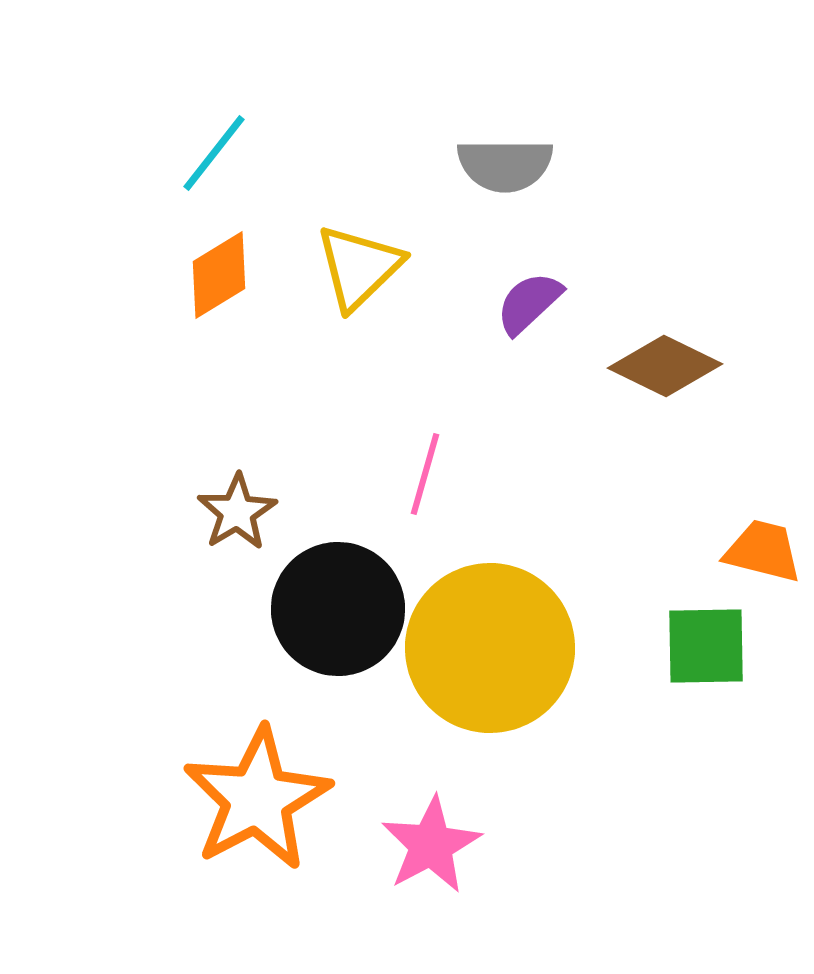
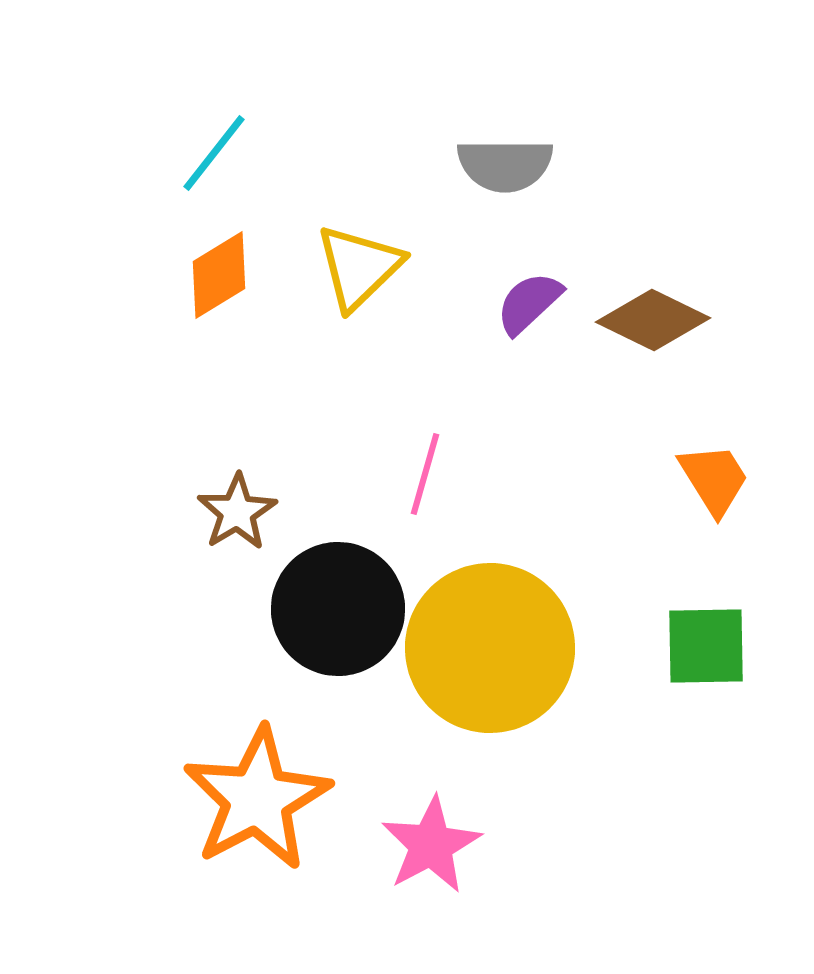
brown diamond: moved 12 px left, 46 px up
orange trapezoid: moved 49 px left, 72 px up; rotated 44 degrees clockwise
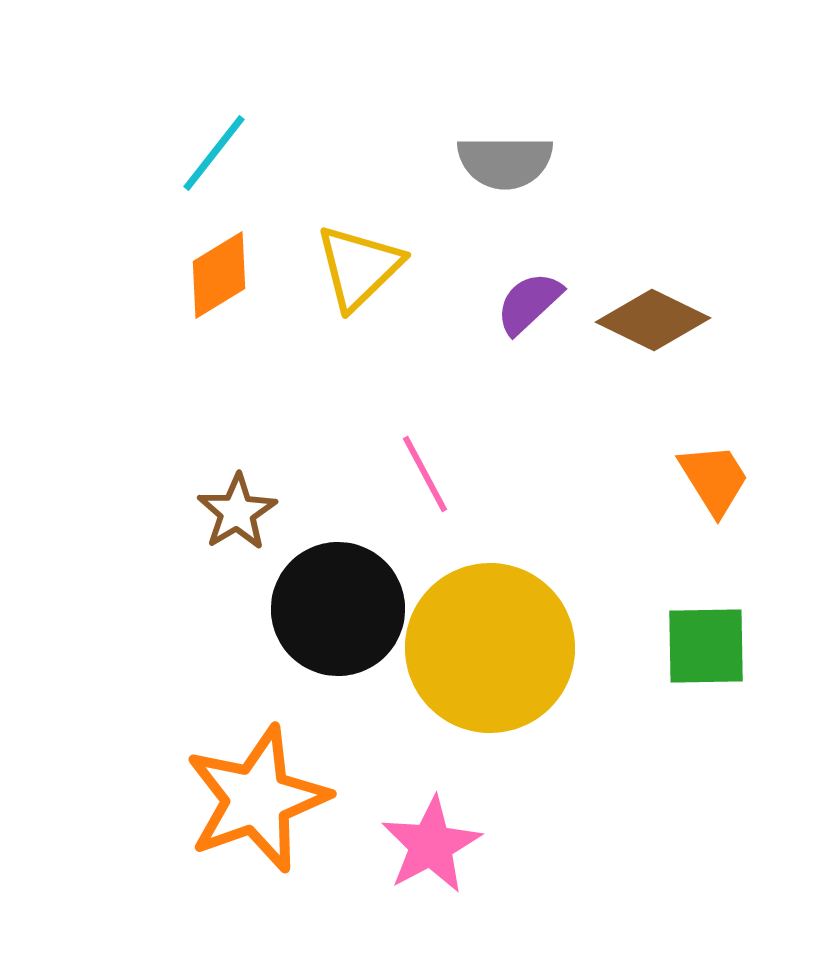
gray semicircle: moved 3 px up
pink line: rotated 44 degrees counterclockwise
orange star: rotated 8 degrees clockwise
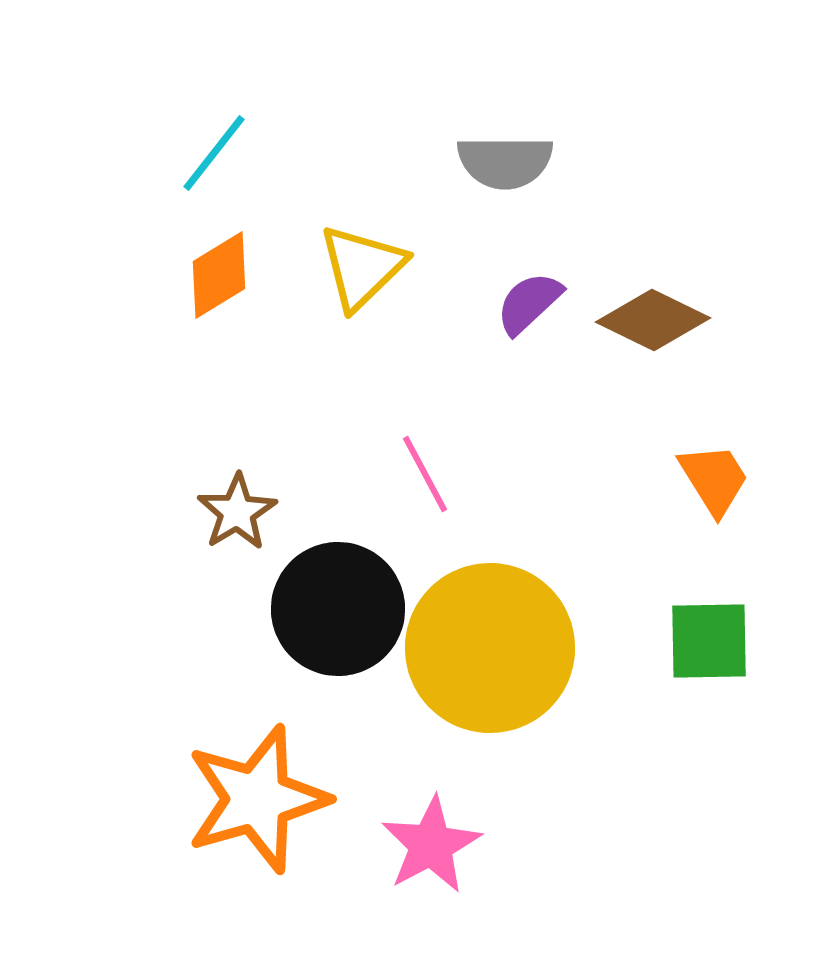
yellow triangle: moved 3 px right
green square: moved 3 px right, 5 px up
orange star: rotated 4 degrees clockwise
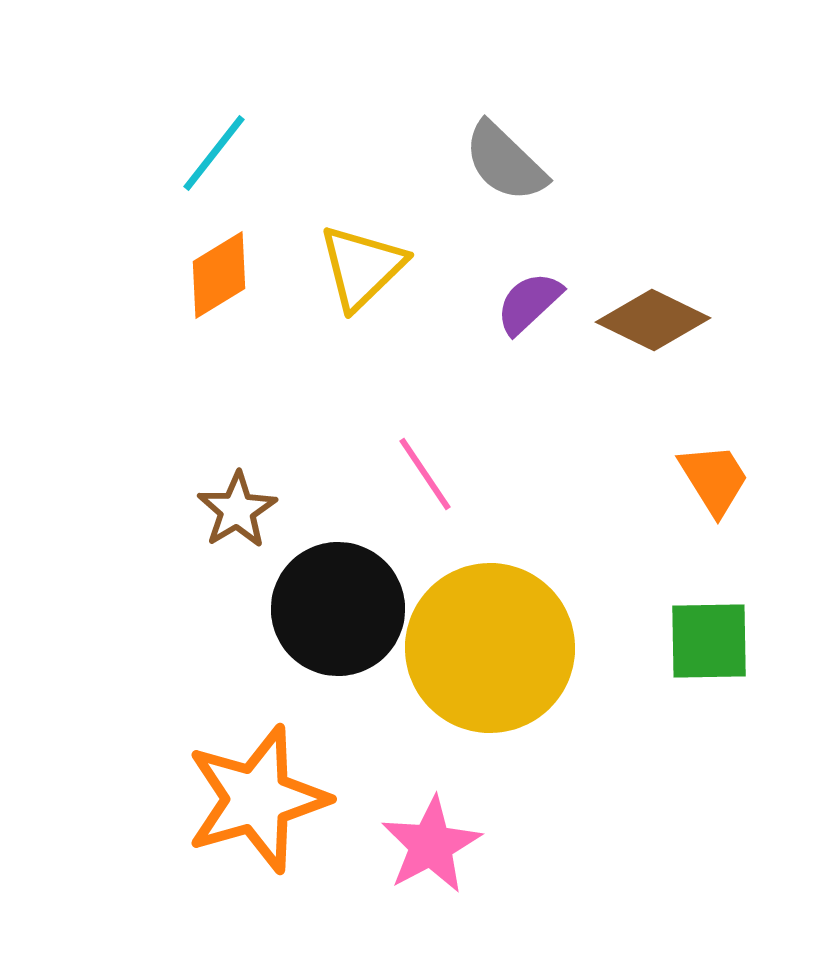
gray semicircle: rotated 44 degrees clockwise
pink line: rotated 6 degrees counterclockwise
brown star: moved 2 px up
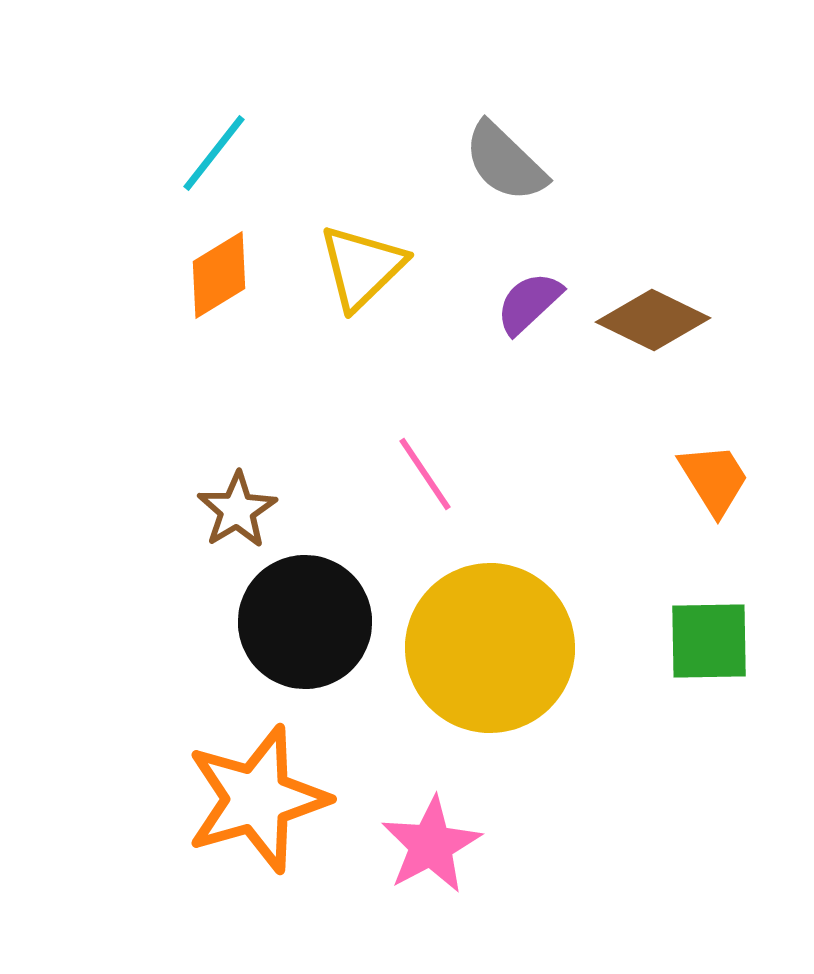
black circle: moved 33 px left, 13 px down
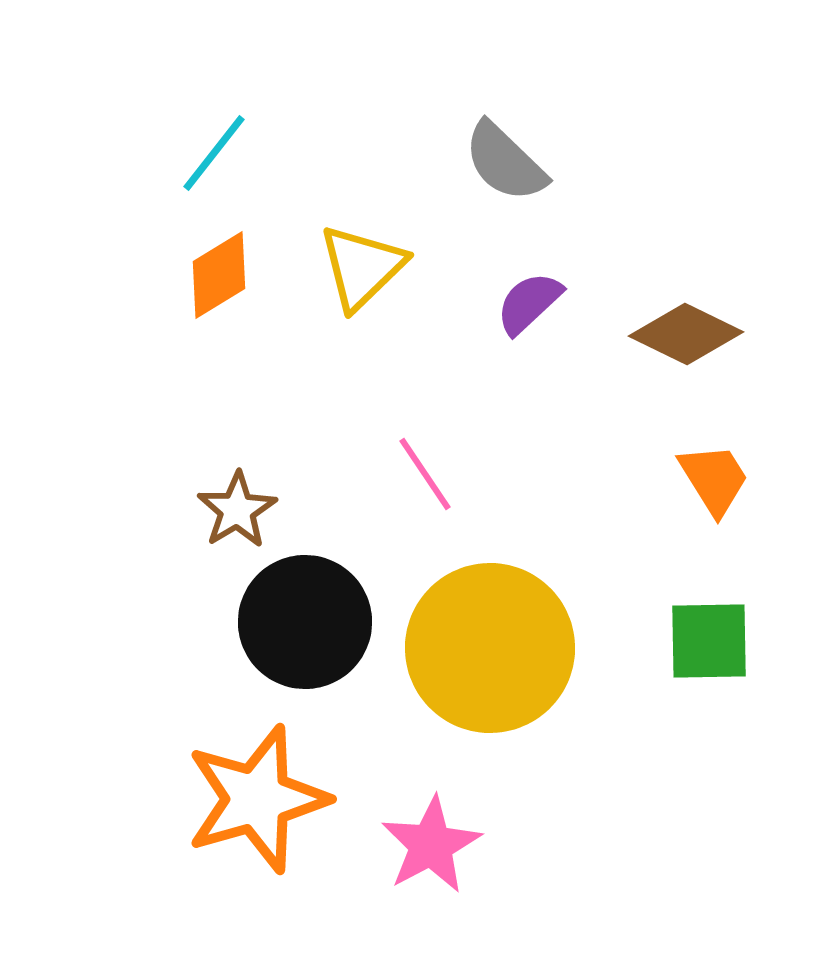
brown diamond: moved 33 px right, 14 px down
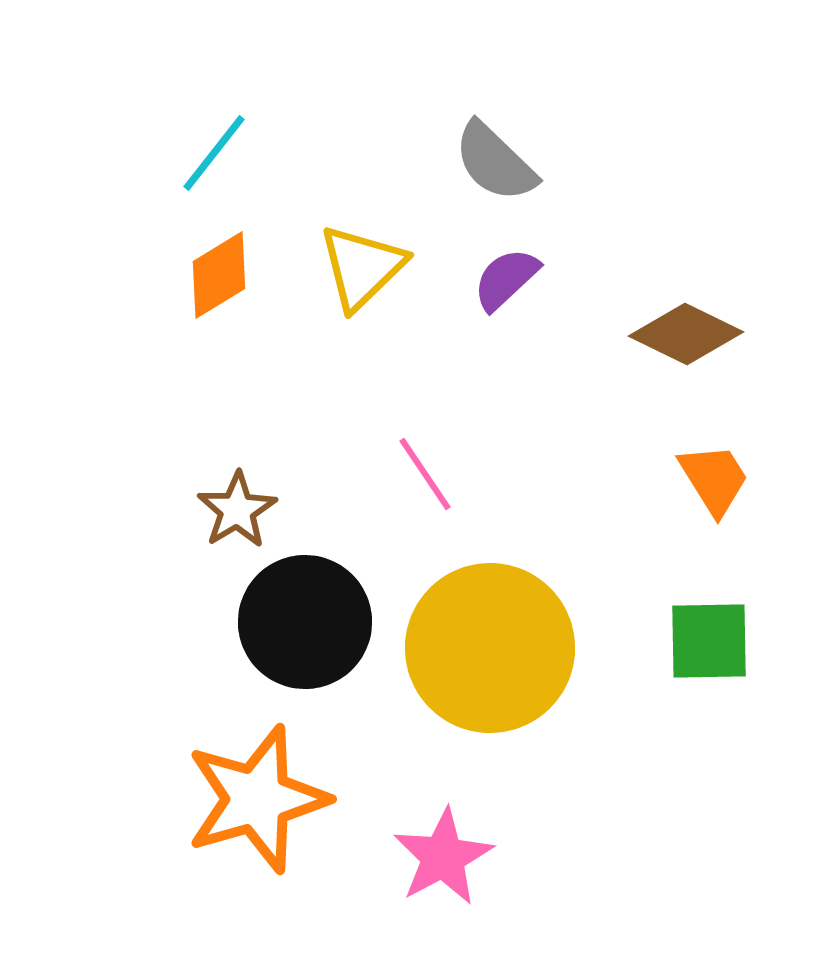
gray semicircle: moved 10 px left
purple semicircle: moved 23 px left, 24 px up
pink star: moved 12 px right, 12 px down
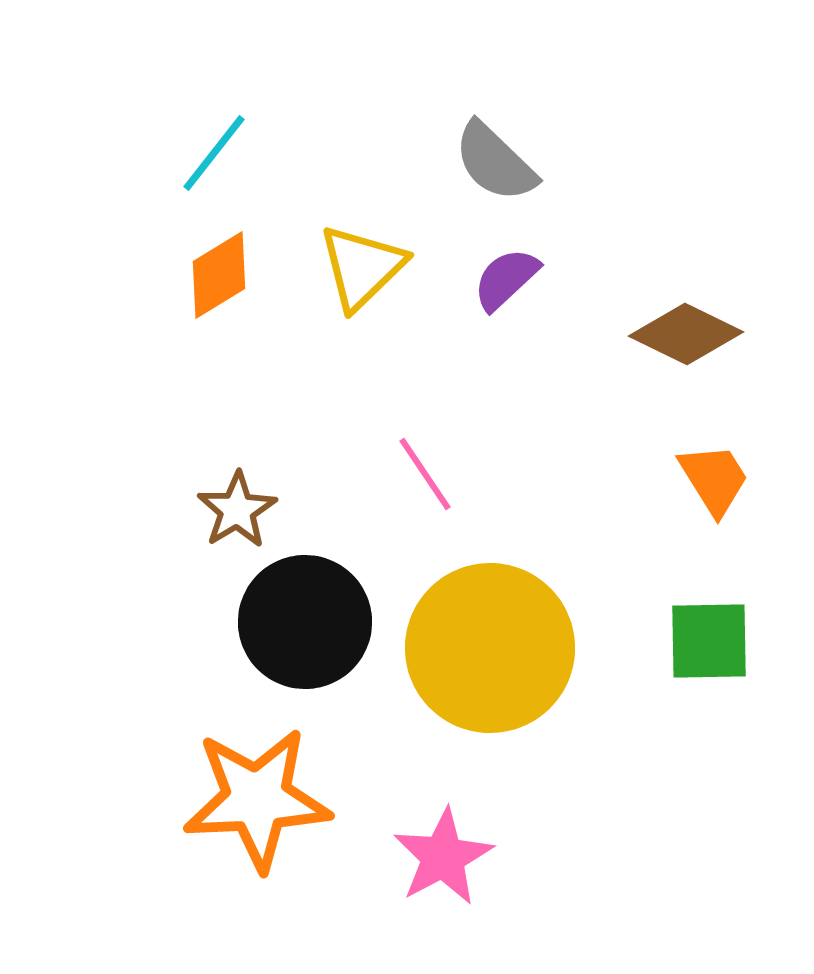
orange star: rotated 13 degrees clockwise
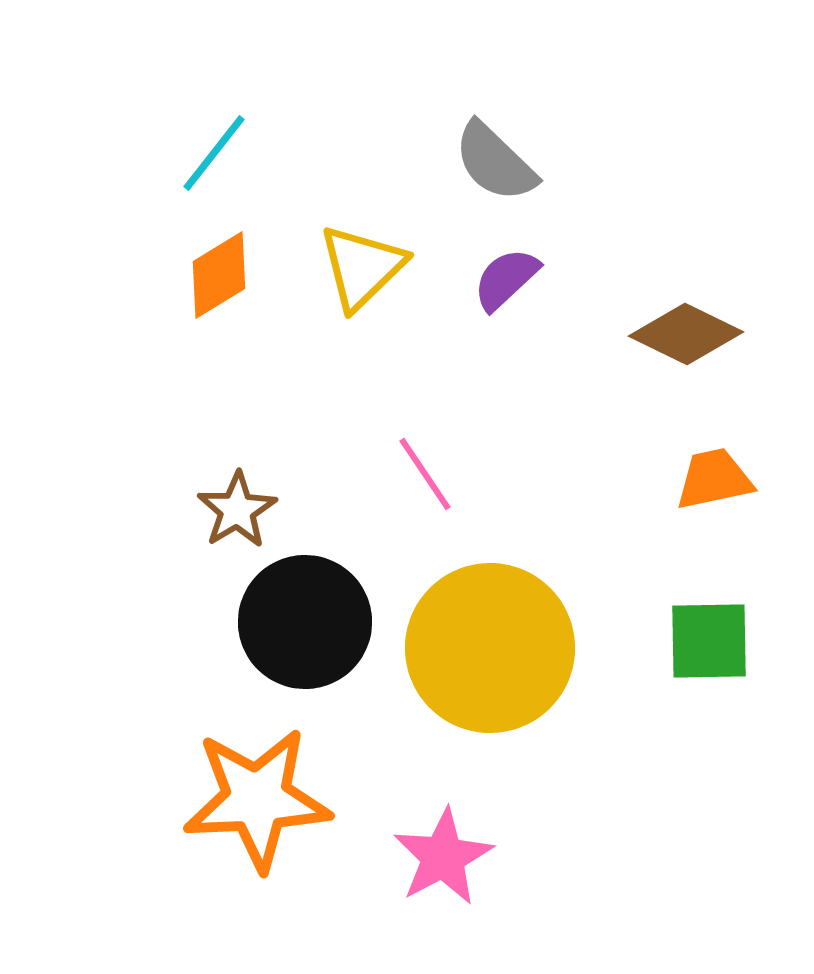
orange trapezoid: rotated 70 degrees counterclockwise
